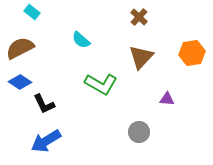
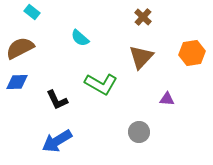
brown cross: moved 4 px right
cyan semicircle: moved 1 px left, 2 px up
blue diamond: moved 3 px left; rotated 35 degrees counterclockwise
black L-shape: moved 13 px right, 4 px up
blue arrow: moved 11 px right
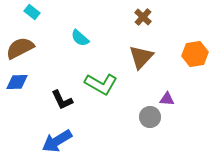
orange hexagon: moved 3 px right, 1 px down
black L-shape: moved 5 px right
gray circle: moved 11 px right, 15 px up
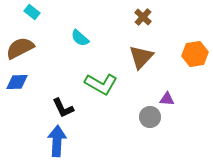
black L-shape: moved 1 px right, 8 px down
blue arrow: rotated 124 degrees clockwise
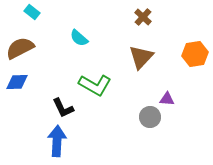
cyan semicircle: moved 1 px left
green L-shape: moved 6 px left, 1 px down
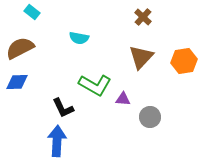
cyan semicircle: rotated 30 degrees counterclockwise
orange hexagon: moved 11 px left, 7 px down
purple triangle: moved 44 px left
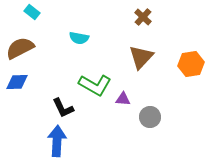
orange hexagon: moved 7 px right, 3 px down
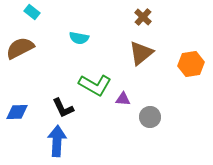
brown triangle: moved 4 px up; rotated 8 degrees clockwise
blue diamond: moved 30 px down
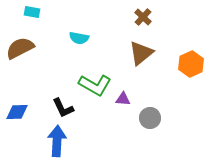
cyan rectangle: rotated 28 degrees counterclockwise
orange hexagon: rotated 15 degrees counterclockwise
gray circle: moved 1 px down
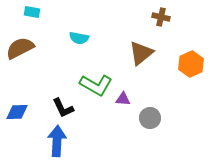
brown cross: moved 18 px right; rotated 30 degrees counterclockwise
green L-shape: moved 1 px right
